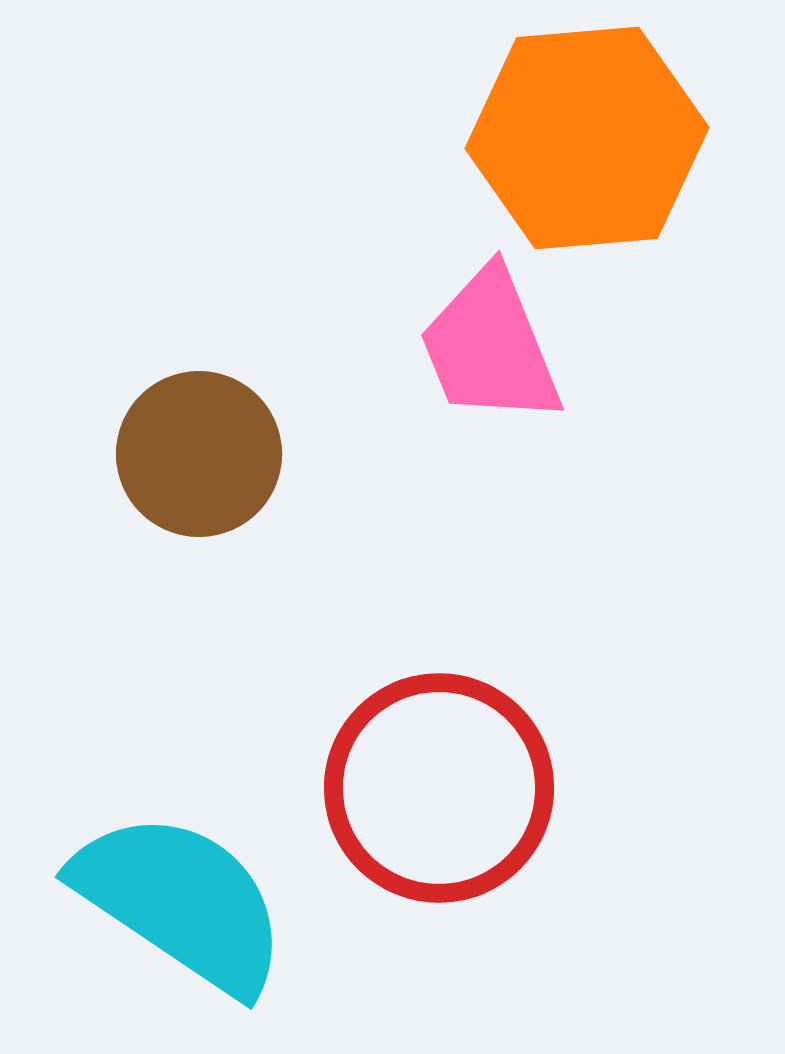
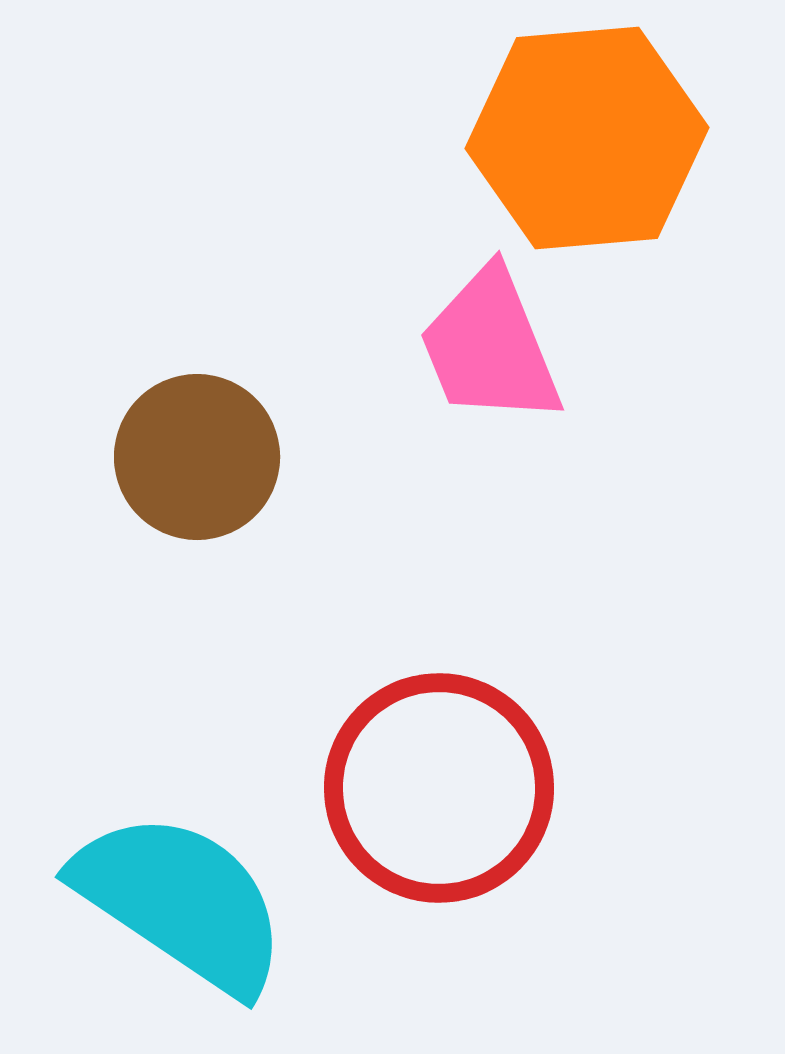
brown circle: moved 2 px left, 3 px down
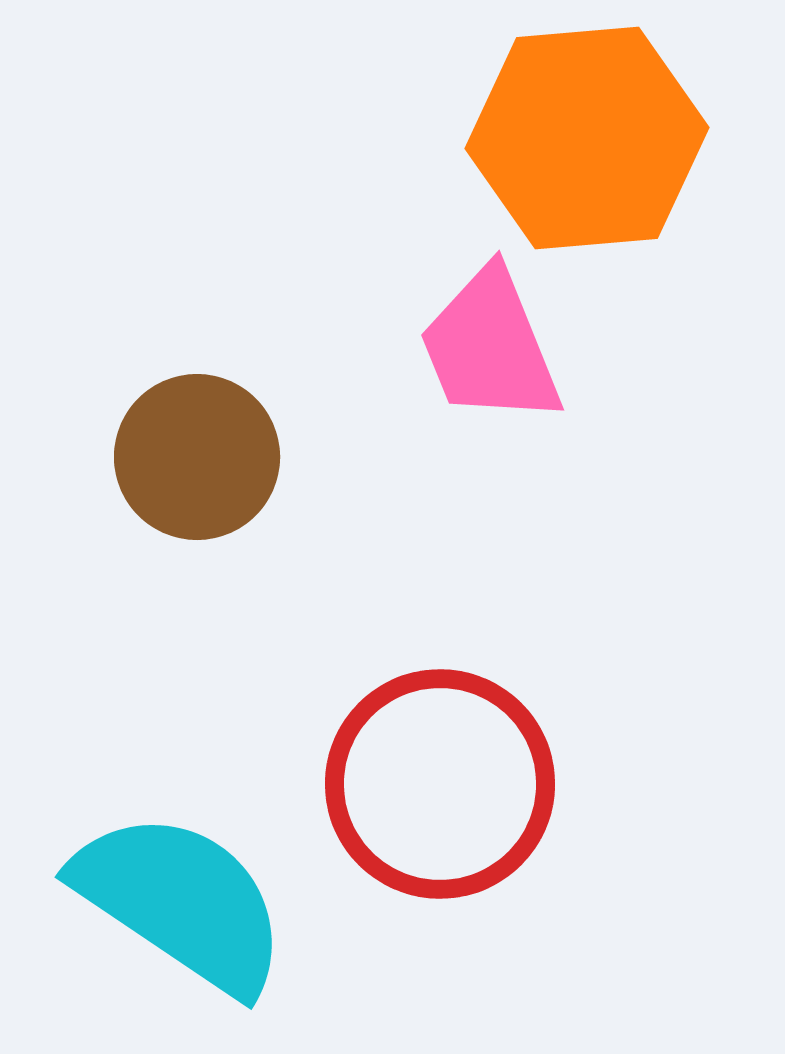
red circle: moved 1 px right, 4 px up
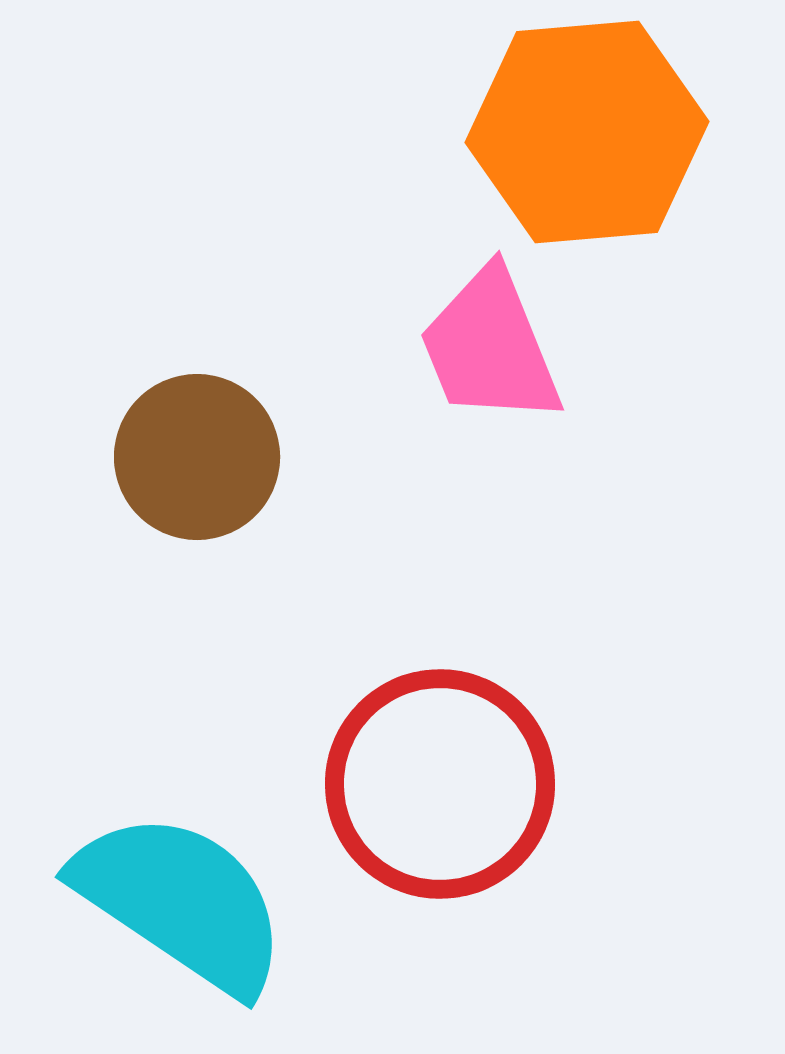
orange hexagon: moved 6 px up
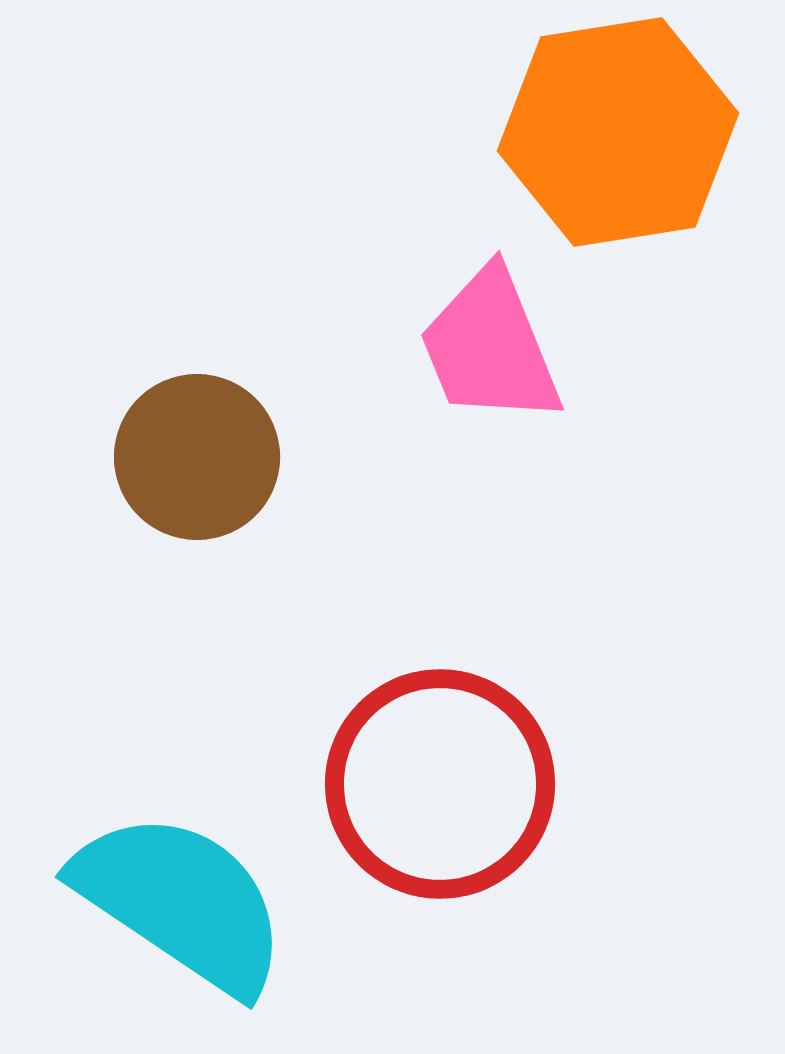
orange hexagon: moved 31 px right; rotated 4 degrees counterclockwise
